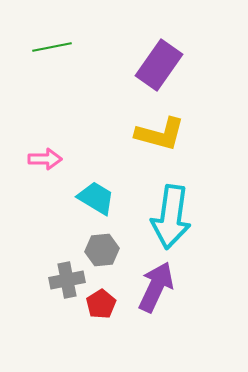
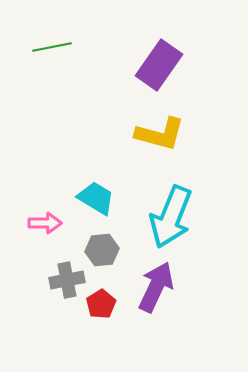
pink arrow: moved 64 px down
cyan arrow: rotated 14 degrees clockwise
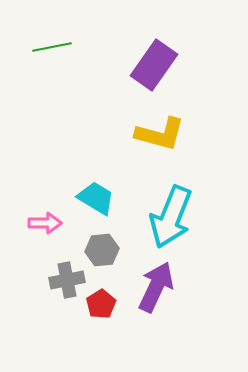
purple rectangle: moved 5 px left
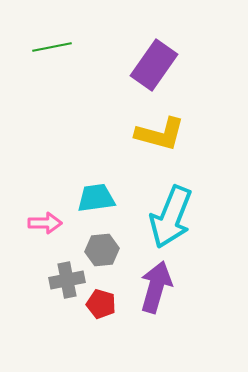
cyan trapezoid: rotated 39 degrees counterclockwise
purple arrow: rotated 9 degrees counterclockwise
red pentagon: rotated 24 degrees counterclockwise
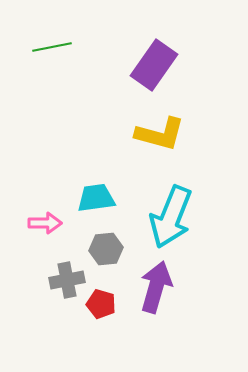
gray hexagon: moved 4 px right, 1 px up
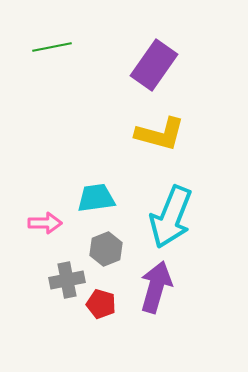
gray hexagon: rotated 16 degrees counterclockwise
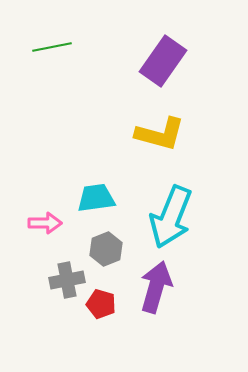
purple rectangle: moved 9 px right, 4 px up
